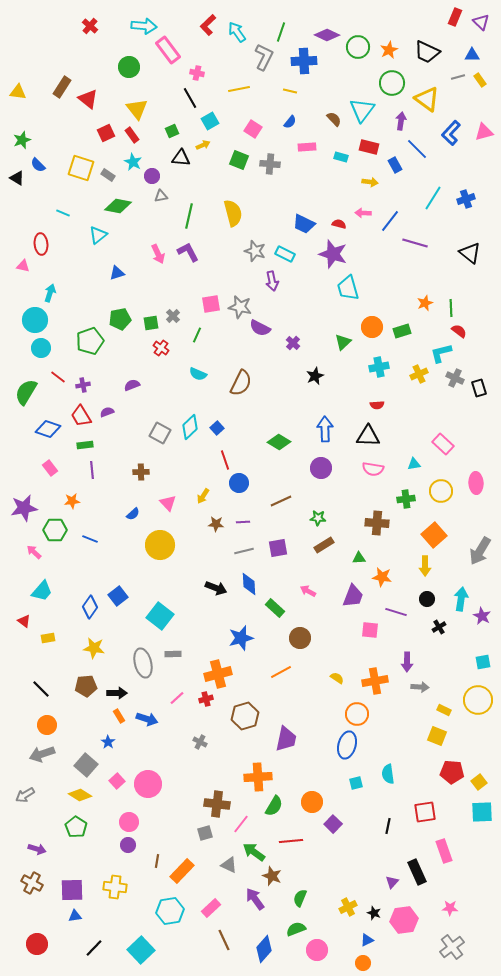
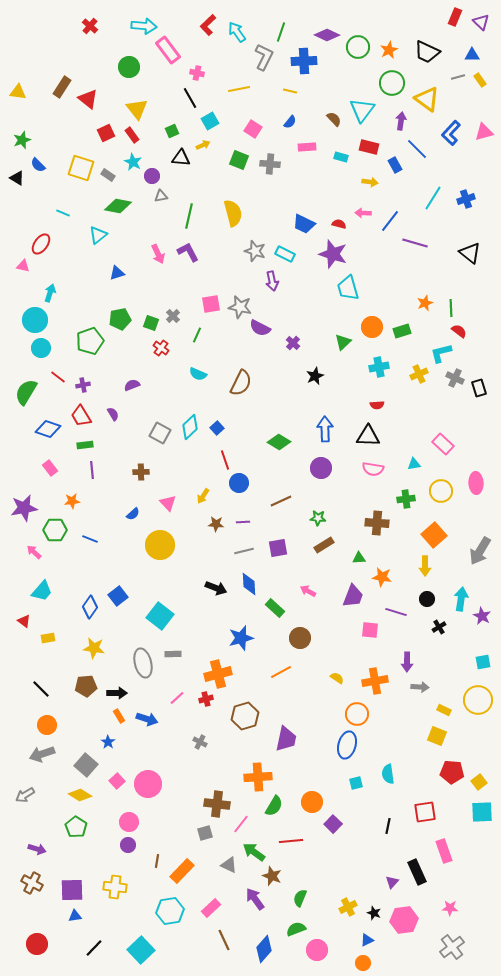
red ellipse at (41, 244): rotated 40 degrees clockwise
green square at (151, 323): rotated 28 degrees clockwise
purple semicircle at (107, 412): moved 6 px right, 2 px down; rotated 80 degrees clockwise
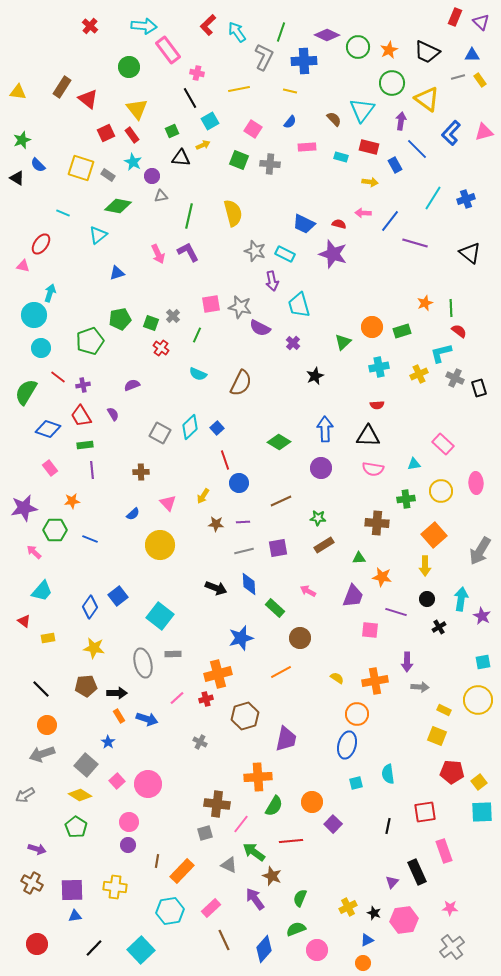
cyan trapezoid at (348, 288): moved 49 px left, 17 px down
cyan circle at (35, 320): moved 1 px left, 5 px up
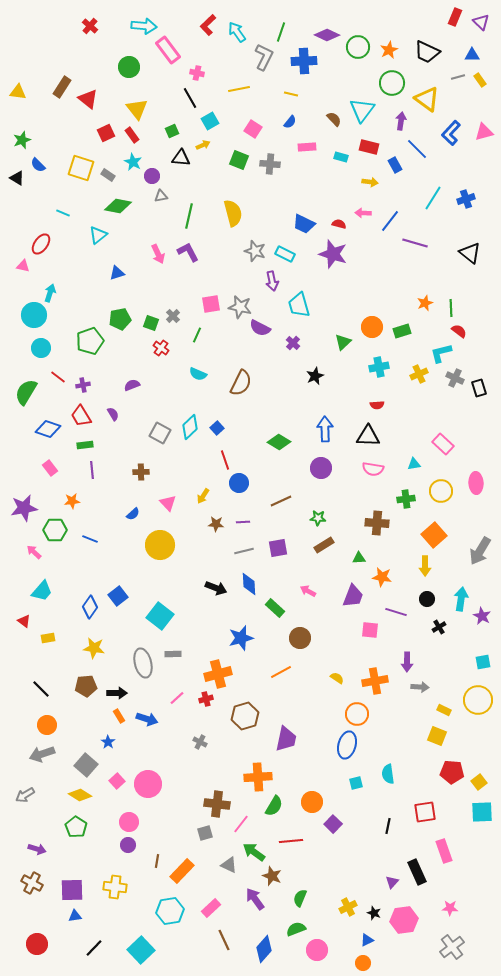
yellow line at (290, 91): moved 1 px right, 3 px down
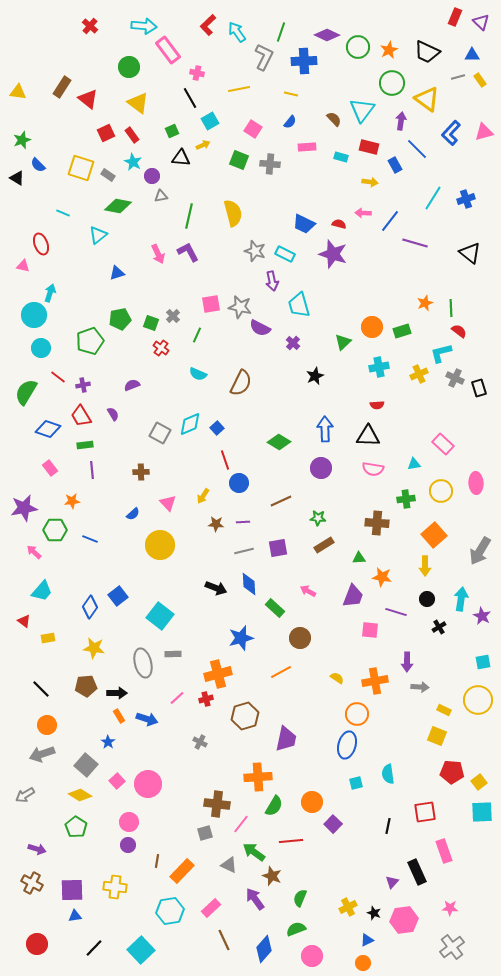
yellow triangle at (137, 109): moved 1 px right, 6 px up; rotated 15 degrees counterclockwise
red ellipse at (41, 244): rotated 55 degrees counterclockwise
cyan diamond at (190, 427): moved 3 px up; rotated 20 degrees clockwise
pink circle at (317, 950): moved 5 px left, 6 px down
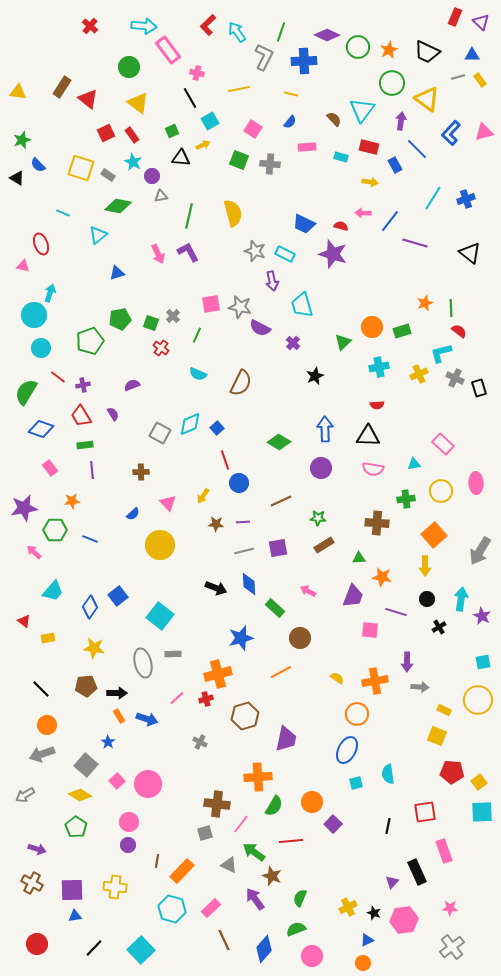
red semicircle at (339, 224): moved 2 px right, 2 px down
cyan trapezoid at (299, 305): moved 3 px right
blue diamond at (48, 429): moved 7 px left
cyan trapezoid at (42, 591): moved 11 px right
blue ellipse at (347, 745): moved 5 px down; rotated 12 degrees clockwise
cyan hexagon at (170, 911): moved 2 px right, 2 px up; rotated 24 degrees clockwise
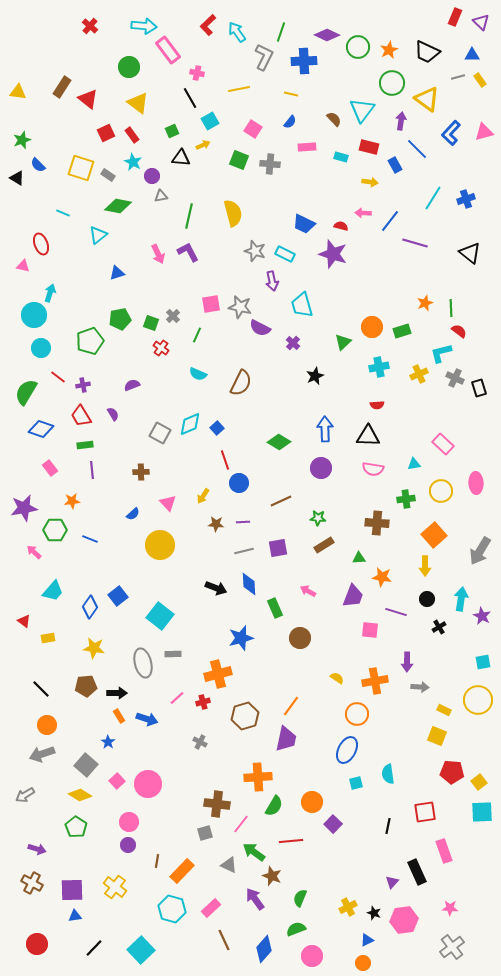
green rectangle at (275, 608): rotated 24 degrees clockwise
orange line at (281, 672): moved 10 px right, 34 px down; rotated 25 degrees counterclockwise
red cross at (206, 699): moved 3 px left, 3 px down
yellow cross at (115, 887): rotated 30 degrees clockwise
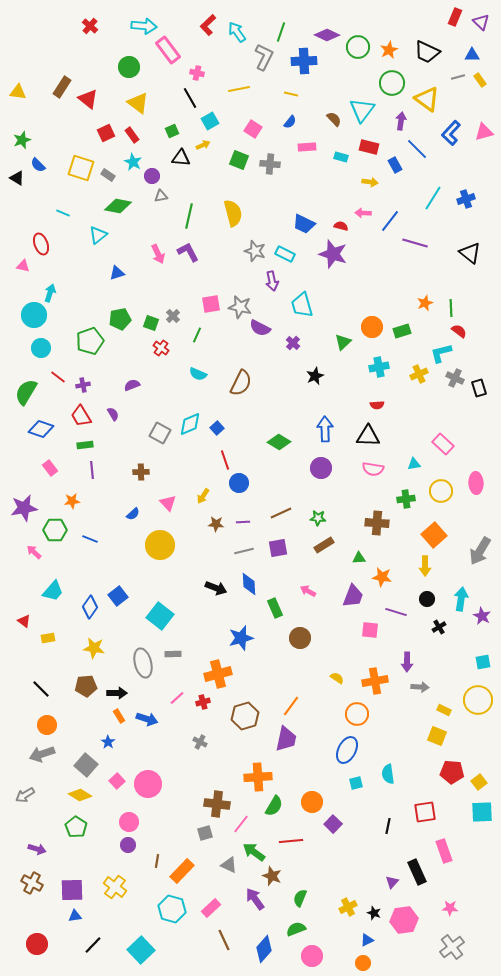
brown line at (281, 501): moved 12 px down
black line at (94, 948): moved 1 px left, 3 px up
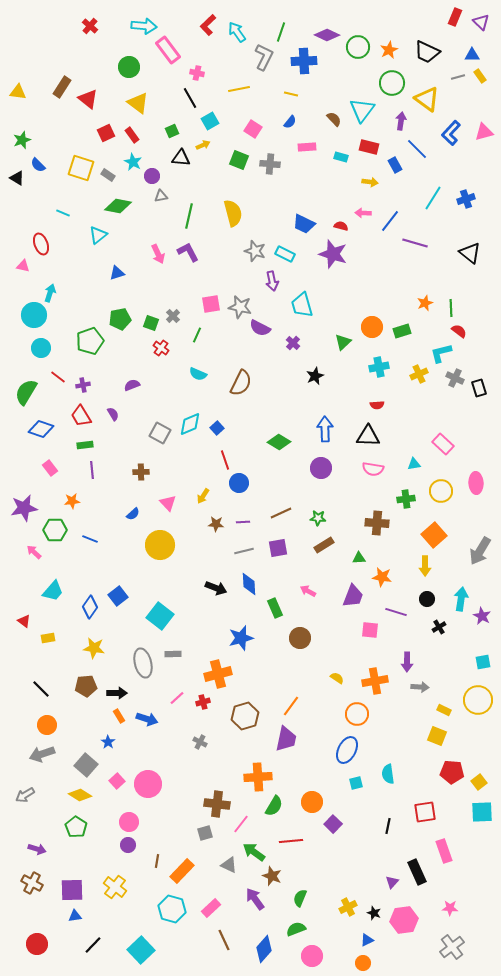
yellow rectangle at (480, 80): moved 4 px up
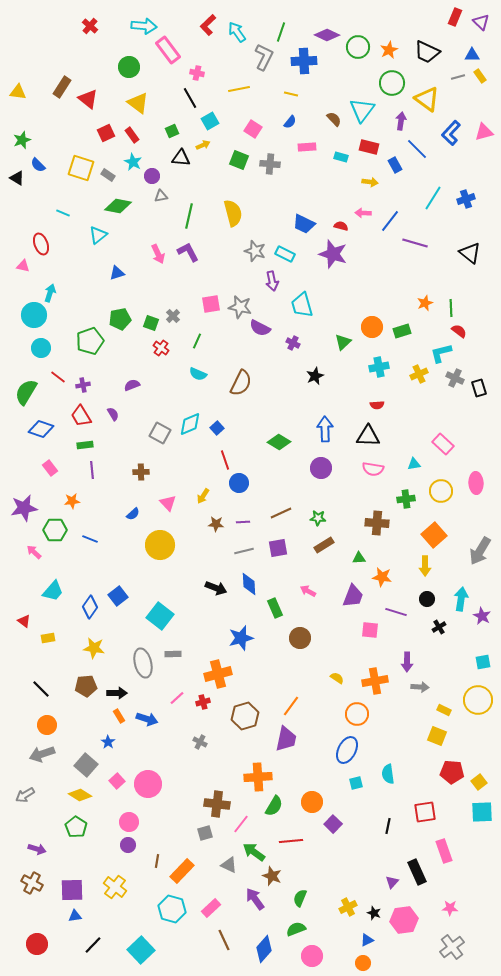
green line at (197, 335): moved 6 px down
purple cross at (293, 343): rotated 16 degrees counterclockwise
